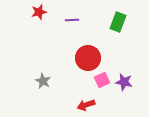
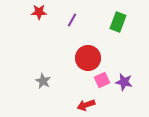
red star: rotated 14 degrees clockwise
purple line: rotated 56 degrees counterclockwise
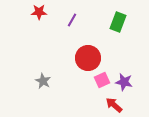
red arrow: moved 28 px right; rotated 60 degrees clockwise
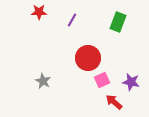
purple star: moved 7 px right
red arrow: moved 3 px up
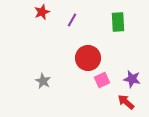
red star: moved 3 px right; rotated 21 degrees counterclockwise
green rectangle: rotated 24 degrees counterclockwise
purple star: moved 1 px right, 3 px up
red arrow: moved 12 px right
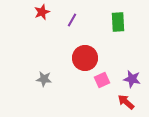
red circle: moved 3 px left
gray star: moved 1 px right, 2 px up; rotated 21 degrees counterclockwise
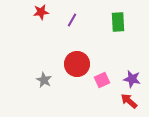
red star: moved 1 px left; rotated 14 degrees clockwise
red circle: moved 8 px left, 6 px down
gray star: moved 1 px down; rotated 21 degrees clockwise
red arrow: moved 3 px right, 1 px up
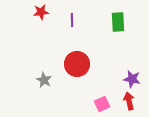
purple line: rotated 32 degrees counterclockwise
pink square: moved 24 px down
red arrow: rotated 36 degrees clockwise
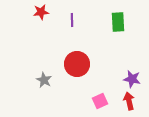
pink square: moved 2 px left, 3 px up
